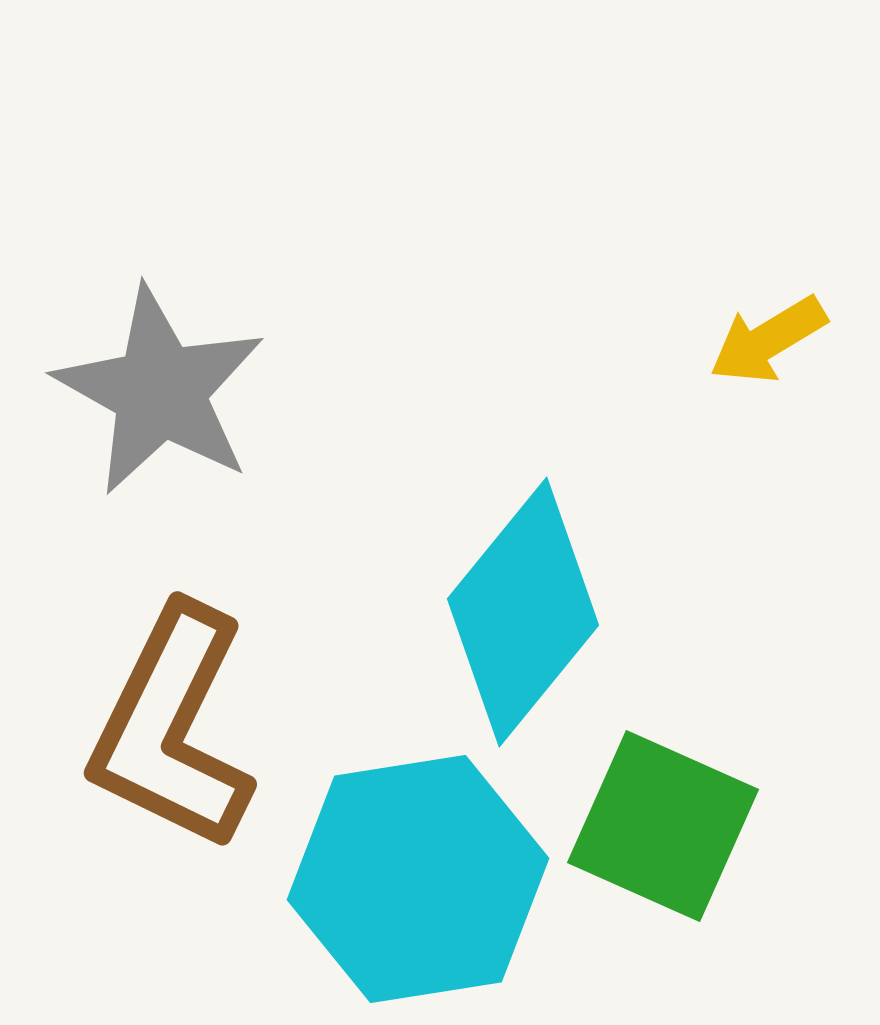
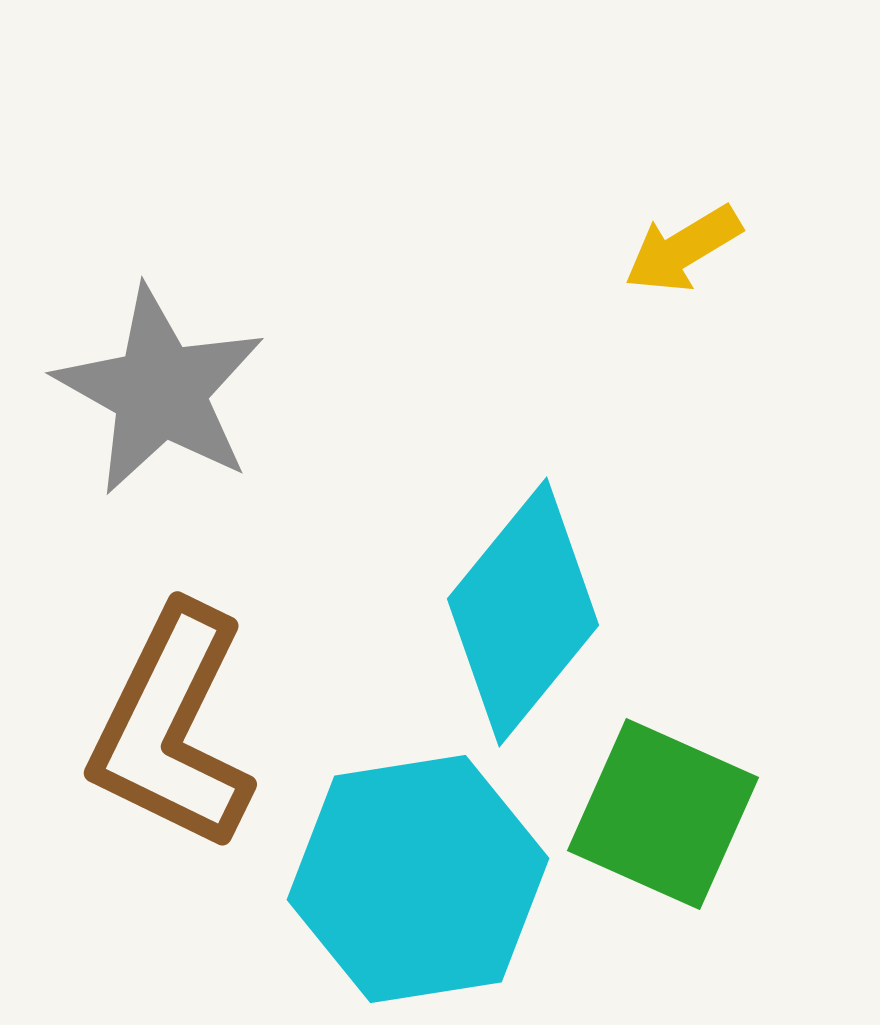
yellow arrow: moved 85 px left, 91 px up
green square: moved 12 px up
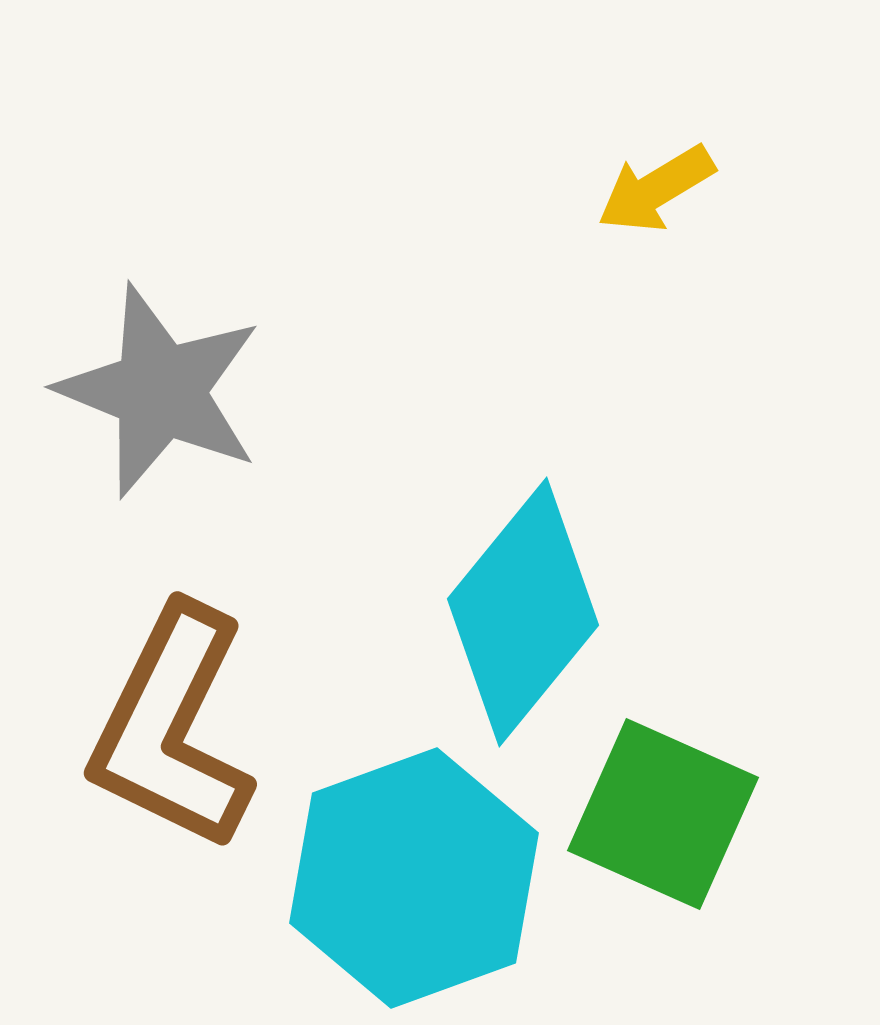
yellow arrow: moved 27 px left, 60 px up
gray star: rotated 7 degrees counterclockwise
cyan hexagon: moved 4 px left, 1 px up; rotated 11 degrees counterclockwise
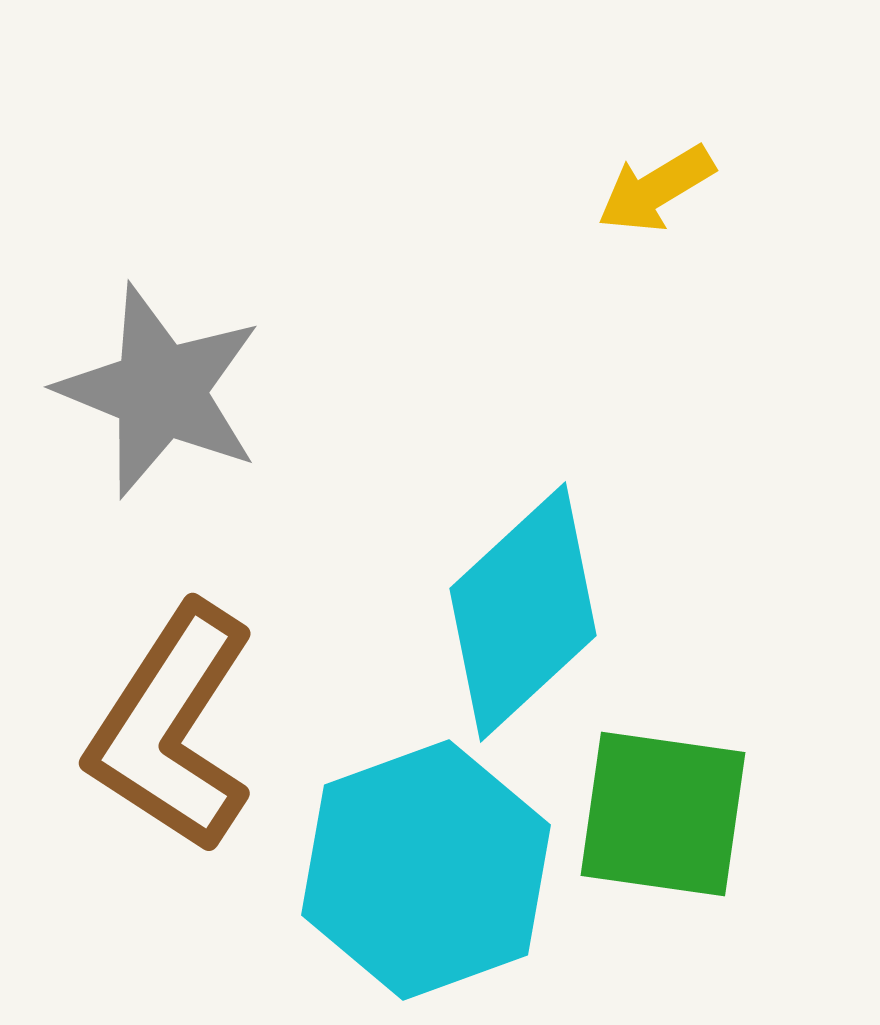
cyan diamond: rotated 8 degrees clockwise
brown L-shape: rotated 7 degrees clockwise
green square: rotated 16 degrees counterclockwise
cyan hexagon: moved 12 px right, 8 px up
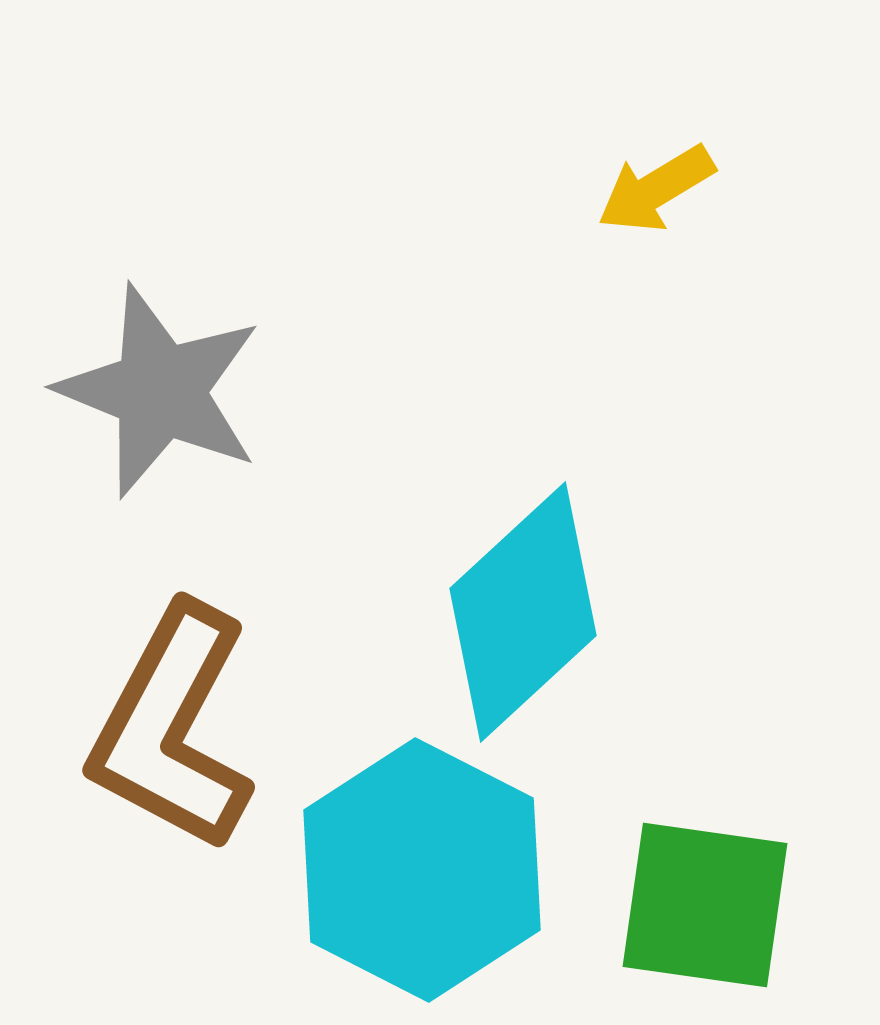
brown L-shape: rotated 5 degrees counterclockwise
green square: moved 42 px right, 91 px down
cyan hexagon: moved 4 px left; rotated 13 degrees counterclockwise
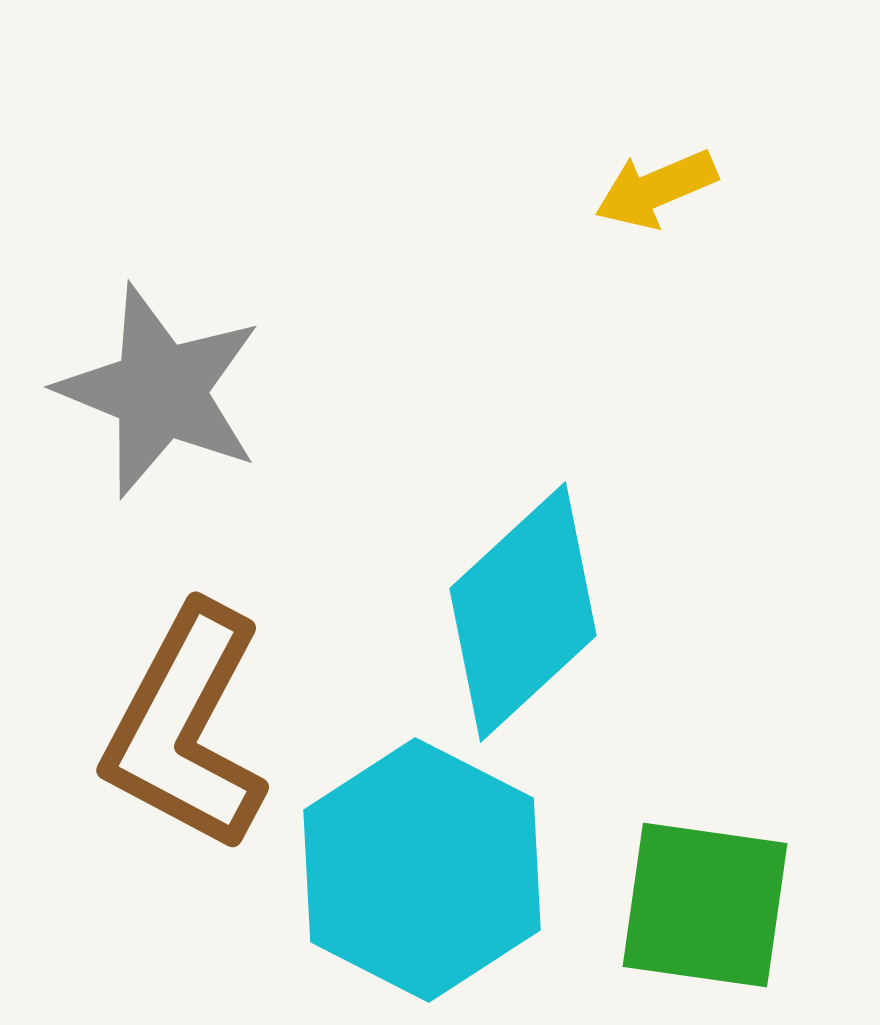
yellow arrow: rotated 8 degrees clockwise
brown L-shape: moved 14 px right
